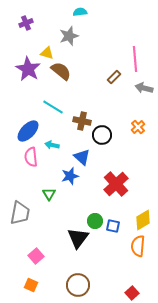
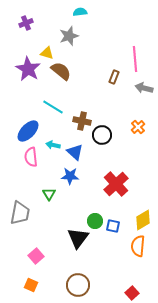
brown rectangle: rotated 24 degrees counterclockwise
cyan arrow: moved 1 px right
blue triangle: moved 7 px left, 5 px up
blue star: rotated 18 degrees clockwise
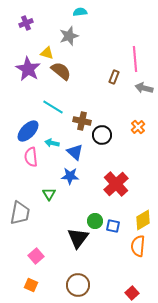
cyan arrow: moved 1 px left, 2 px up
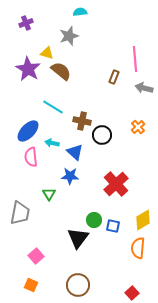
green circle: moved 1 px left, 1 px up
orange semicircle: moved 2 px down
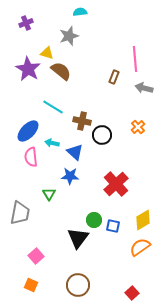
orange semicircle: moved 2 px right, 1 px up; rotated 50 degrees clockwise
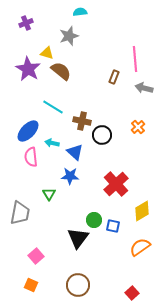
yellow diamond: moved 1 px left, 9 px up
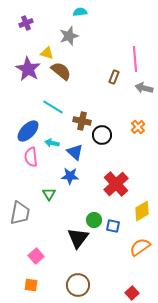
orange square: rotated 16 degrees counterclockwise
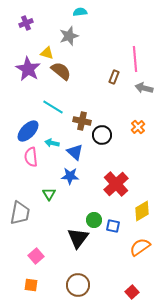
red square: moved 1 px up
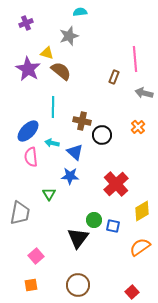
gray arrow: moved 5 px down
cyan line: rotated 60 degrees clockwise
orange square: rotated 16 degrees counterclockwise
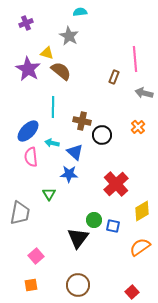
gray star: rotated 24 degrees counterclockwise
blue star: moved 1 px left, 2 px up
